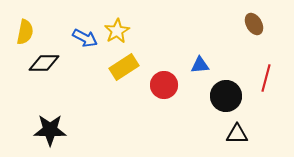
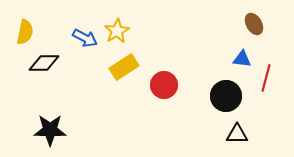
blue triangle: moved 42 px right, 6 px up; rotated 12 degrees clockwise
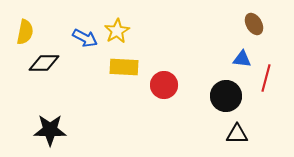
yellow rectangle: rotated 36 degrees clockwise
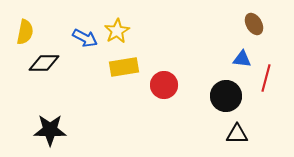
yellow rectangle: rotated 12 degrees counterclockwise
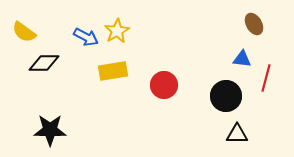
yellow semicircle: moved 1 px left; rotated 115 degrees clockwise
blue arrow: moved 1 px right, 1 px up
yellow rectangle: moved 11 px left, 4 px down
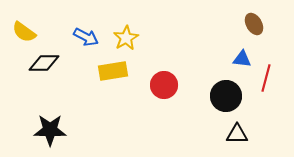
yellow star: moved 9 px right, 7 px down
